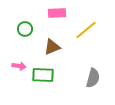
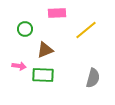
brown triangle: moved 7 px left, 3 px down
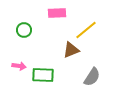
green circle: moved 1 px left, 1 px down
brown triangle: moved 26 px right
gray semicircle: moved 1 px left, 1 px up; rotated 18 degrees clockwise
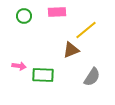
pink rectangle: moved 1 px up
green circle: moved 14 px up
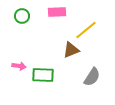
green circle: moved 2 px left
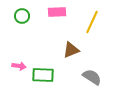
yellow line: moved 6 px right, 8 px up; rotated 25 degrees counterclockwise
gray semicircle: rotated 90 degrees counterclockwise
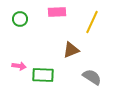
green circle: moved 2 px left, 3 px down
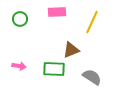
green rectangle: moved 11 px right, 6 px up
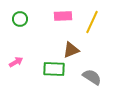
pink rectangle: moved 6 px right, 4 px down
pink arrow: moved 3 px left, 4 px up; rotated 40 degrees counterclockwise
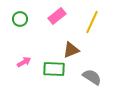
pink rectangle: moved 6 px left; rotated 36 degrees counterclockwise
pink arrow: moved 8 px right
